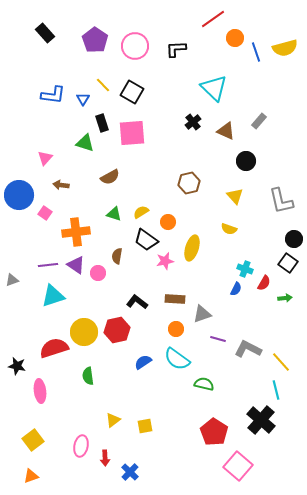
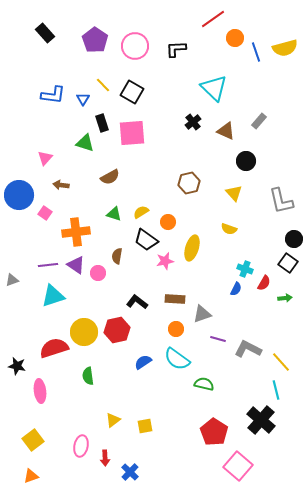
yellow triangle at (235, 196): moved 1 px left, 3 px up
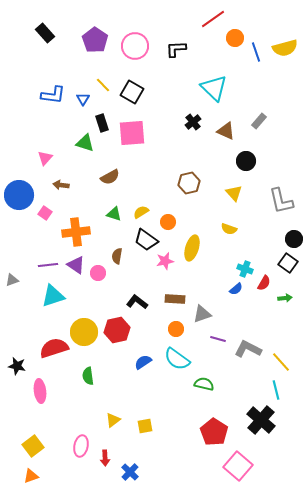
blue semicircle at (236, 289): rotated 24 degrees clockwise
yellow square at (33, 440): moved 6 px down
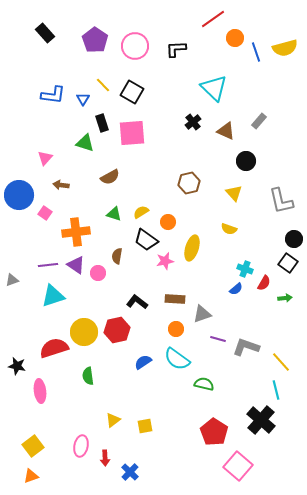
gray L-shape at (248, 349): moved 2 px left, 2 px up; rotated 8 degrees counterclockwise
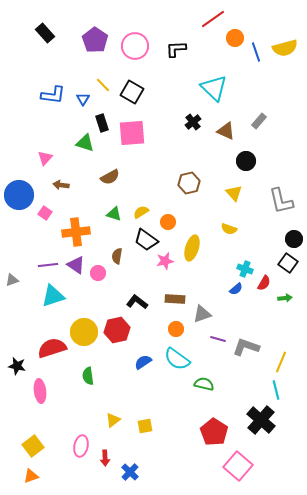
red semicircle at (54, 348): moved 2 px left
yellow line at (281, 362): rotated 65 degrees clockwise
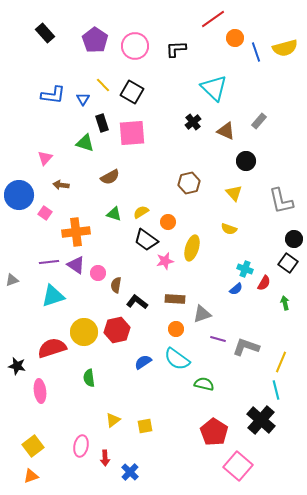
brown semicircle at (117, 256): moved 1 px left, 29 px down
purple line at (48, 265): moved 1 px right, 3 px up
green arrow at (285, 298): moved 5 px down; rotated 96 degrees counterclockwise
green semicircle at (88, 376): moved 1 px right, 2 px down
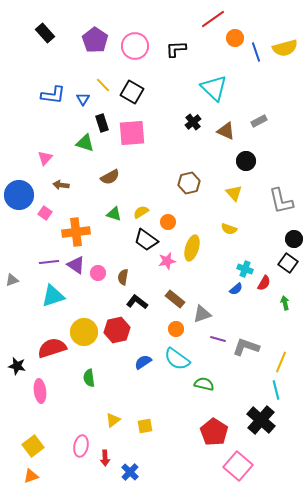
gray rectangle at (259, 121): rotated 21 degrees clockwise
pink star at (165, 261): moved 2 px right
brown semicircle at (116, 285): moved 7 px right, 8 px up
brown rectangle at (175, 299): rotated 36 degrees clockwise
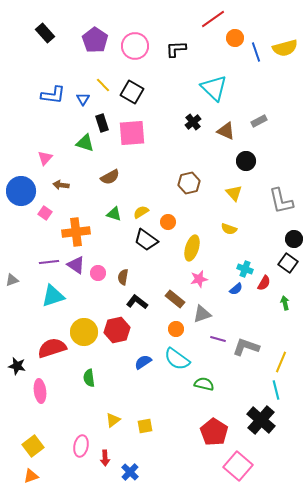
blue circle at (19, 195): moved 2 px right, 4 px up
pink star at (167, 261): moved 32 px right, 18 px down
